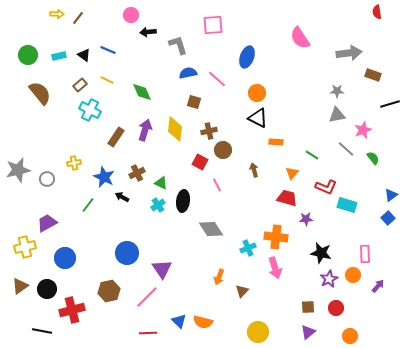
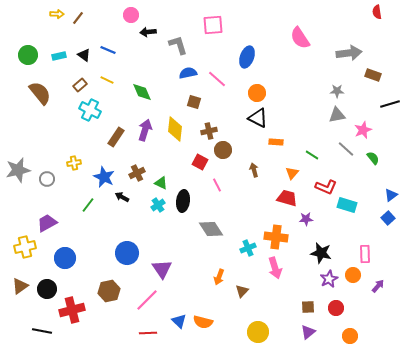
pink line at (147, 297): moved 3 px down
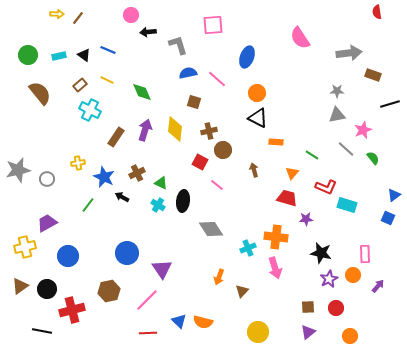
yellow cross at (74, 163): moved 4 px right
pink line at (217, 185): rotated 24 degrees counterclockwise
blue triangle at (391, 195): moved 3 px right
cyan cross at (158, 205): rotated 24 degrees counterclockwise
blue square at (388, 218): rotated 24 degrees counterclockwise
blue circle at (65, 258): moved 3 px right, 2 px up
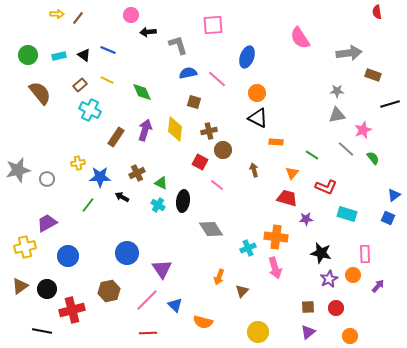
blue star at (104, 177): moved 4 px left; rotated 25 degrees counterclockwise
cyan rectangle at (347, 205): moved 9 px down
blue triangle at (179, 321): moved 4 px left, 16 px up
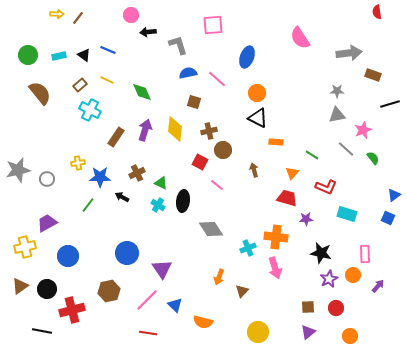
red line at (148, 333): rotated 12 degrees clockwise
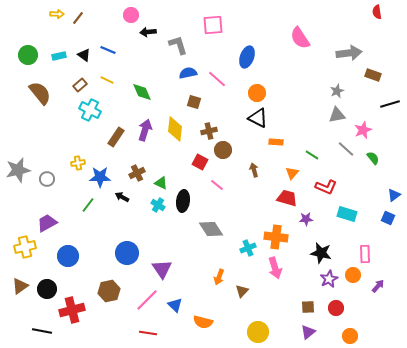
gray star at (337, 91): rotated 24 degrees counterclockwise
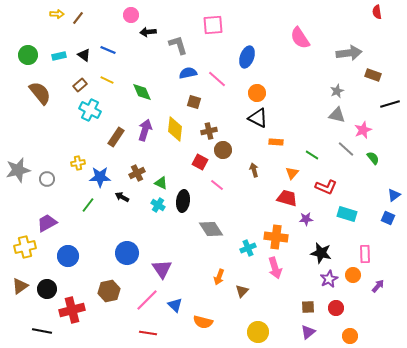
gray triangle at (337, 115): rotated 24 degrees clockwise
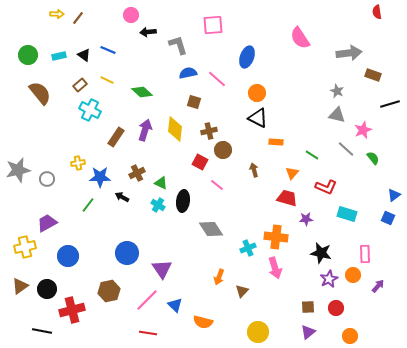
gray star at (337, 91): rotated 24 degrees counterclockwise
green diamond at (142, 92): rotated 25 degrees counterclockwise
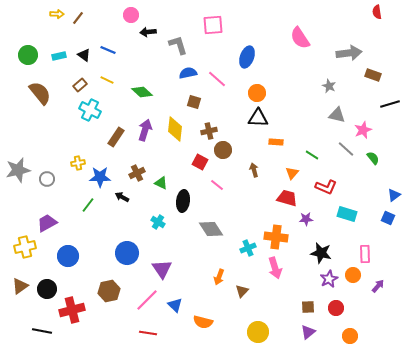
gray star at (337, 91): moved 8 px left, 5 px up
black triangle at (258, 118): rotated 25 degrees counterclockwise
cyan cross at (158, 205): moved 17 px down
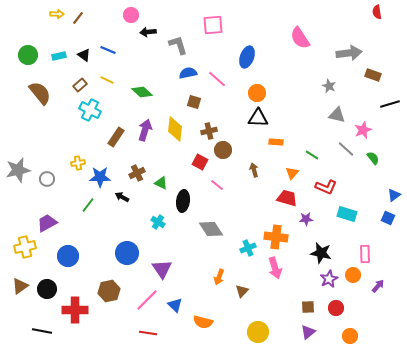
red cross at (72, 310): moved 3 px right; rotated 15 degrees clockwise
